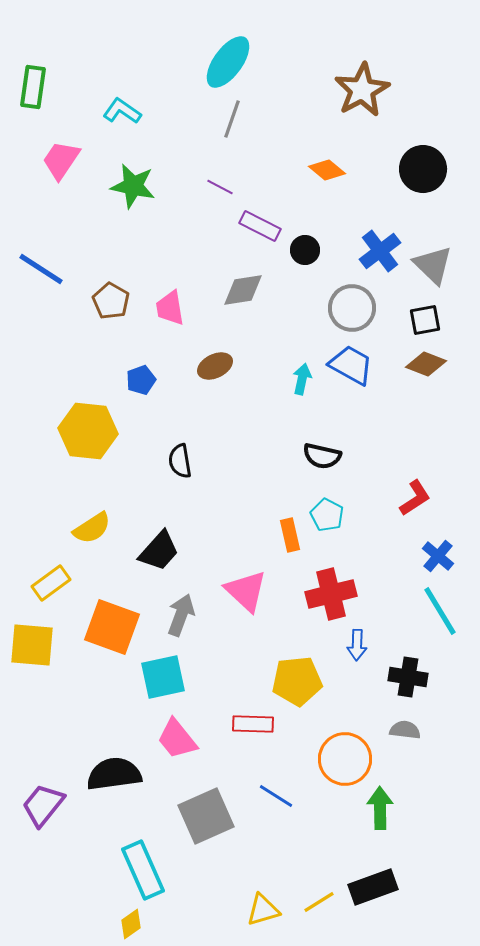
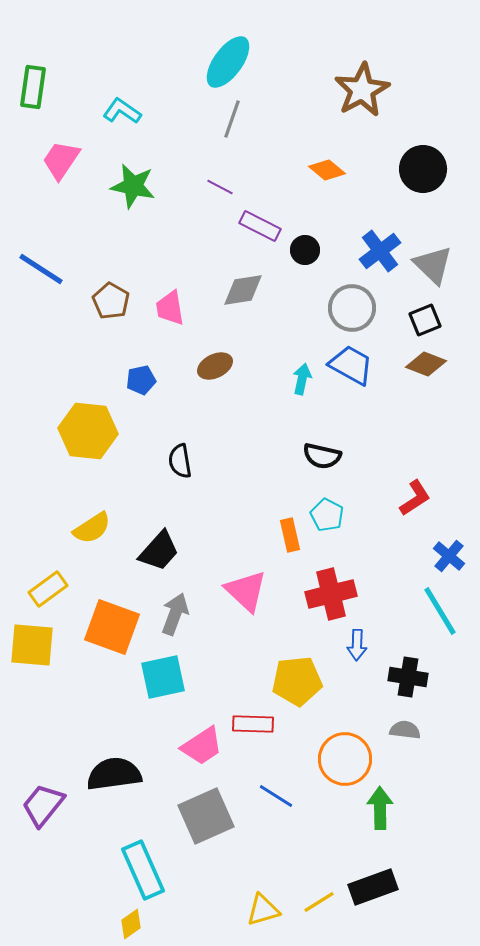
black square at (425, 320): rotated 12 degrees counterclockwise
blue pentagon at (141, 380): rotated 8 degrees clockwise
blue cross at (438, 556): moved 11 px right
yellow rectangle at (51, 583): moved 3 px left, 6 px down
gray arrow at (181, 615): moved 6 px left, 1 px up
pink trapezoid at (177, 739): moved 25 px right, 7 px down; rotated 84 degrees counterclockwise
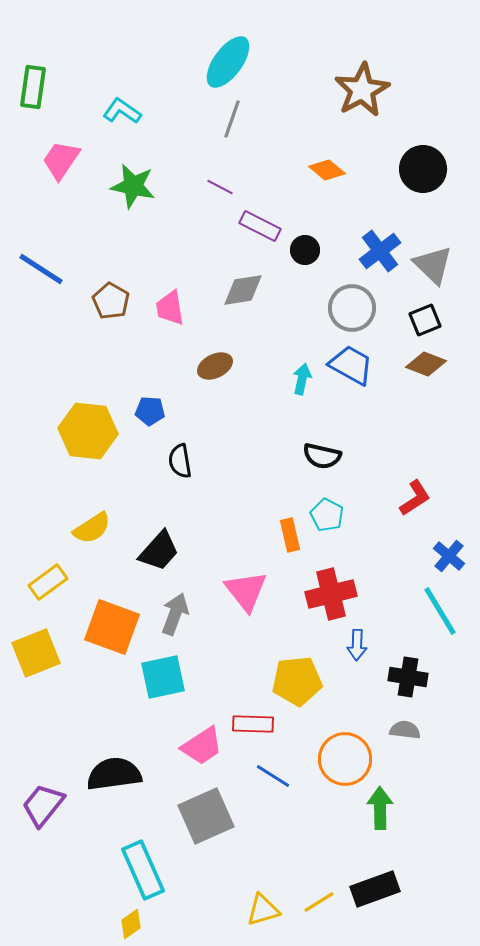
blue pentagon at (141, 380): moved 9 px right, 31 px down; rotated 16 degrees clockwise
yellow rectangle at (48, 589): moved 7 px up
pink triangle at (246, 591): rotated 9 degrees clockwise
yellow square at (32, 645): moved 4 px right, 8 px down; rotated 27 degrees counterclockwise
blue line at (276, 796): moved 3 px left, 20 px up
black rectangle at (373, 887): moved 2 px right, 2 px down
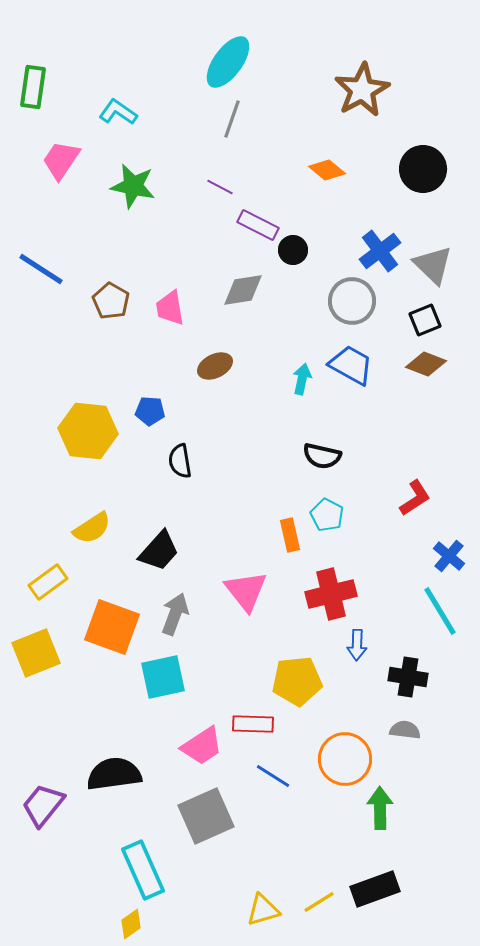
cyan L-shape at (122, 111): moved 4 px left, 1 px down
purple rectangle at (260, 226): moved 2 px left, 1 px up
black circle at (305, 250): moved 12 px left
gray circle at (352, 308): moved 7 px up
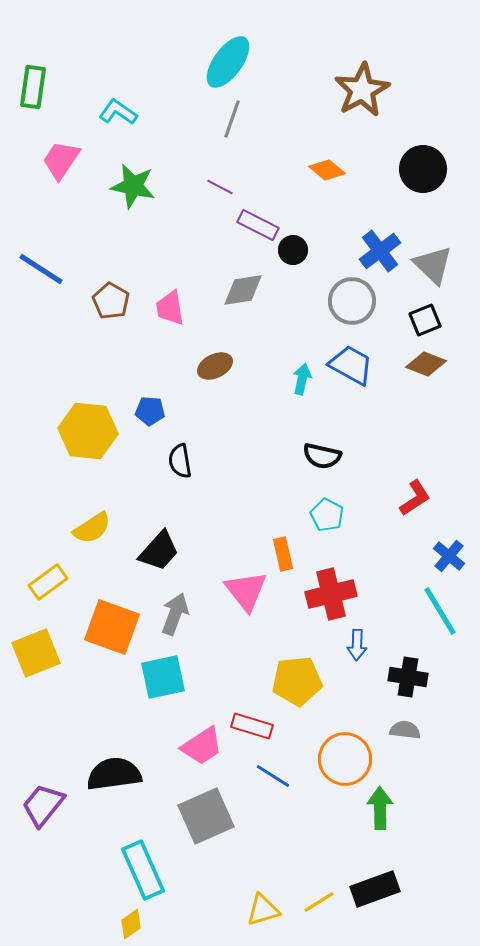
orange rectangle at (290, 535): moved 7 px left, 19 px down
red rectangle at (253, 724): moved 1 px left, 2 px down; rotated 15 degrees clockwise
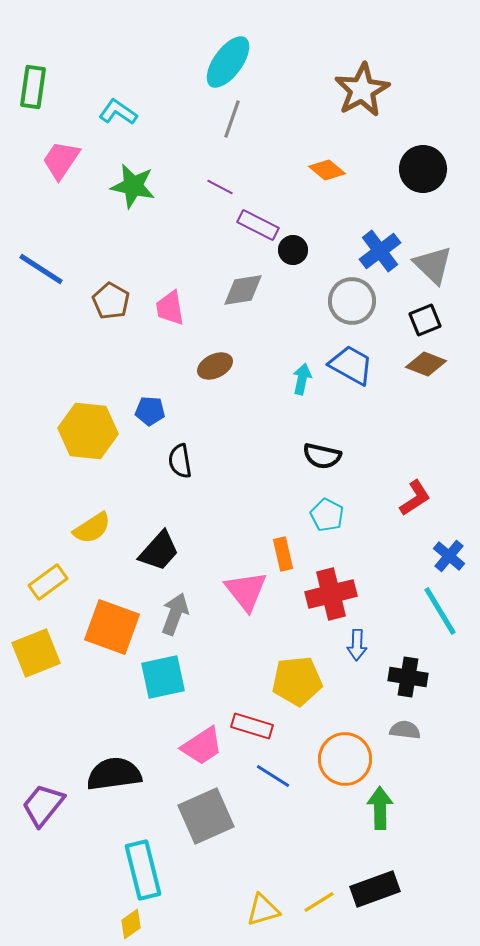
cyan rectangle at (143, 870): rotated 10 degrees clockwise
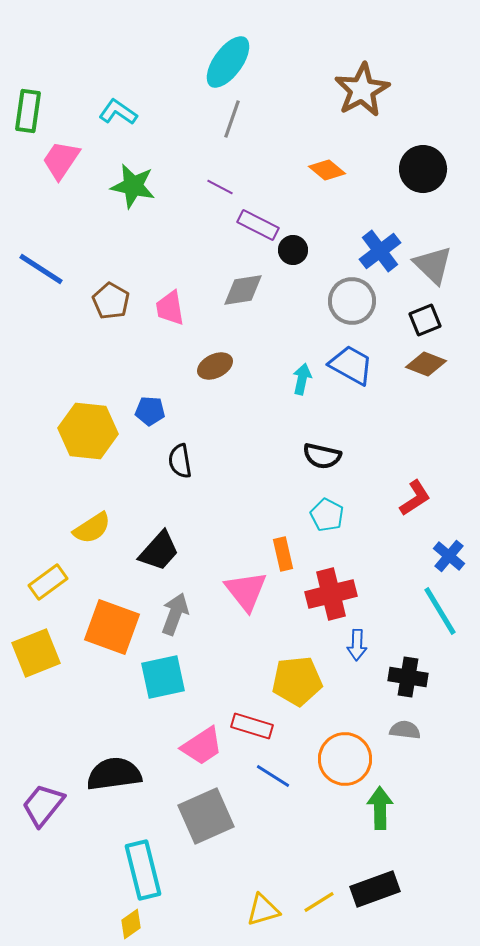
green rectangle at (33, 87): moved 5 px left, 24 px down
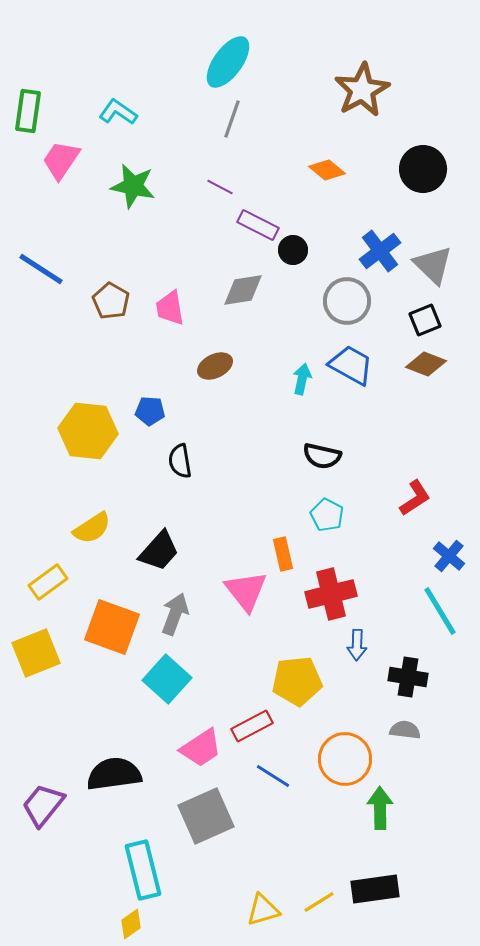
gray circle at (352, 301): moved 5 px left
cyan square at (163, 677): moved 4 px right, 2 px down; rotated 36 degrees counterclockwise
red rectangle at (252, 726): rotated 45 degrees counterclockwise
pink trapezoid at (202, 746): moved 1 px left, 2 px down
black rectangle at (375, 889): rotated 12 degrees clockwise
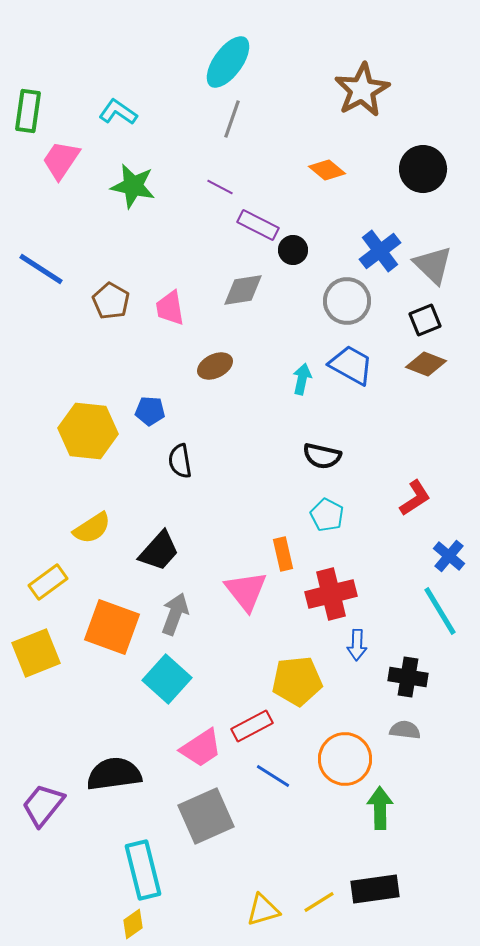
yellow diamond at (131, 924): moved 2 px right
